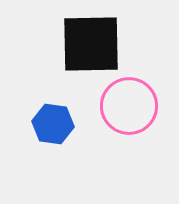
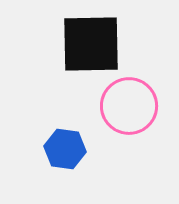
blue hexagon: moved 12 px right, 25 px down
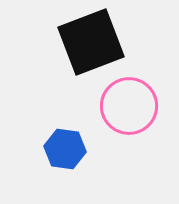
black square: moved 2 px up; rotated 20 degrees counterclockwise
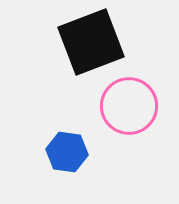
blue hexagon: moved 2 px right, 3 px down
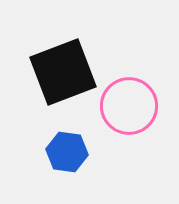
black square: moved 28 px left, 30 px down
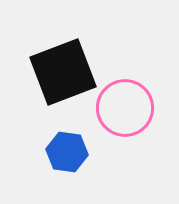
pink circle: moved 4 px left, 2 px down
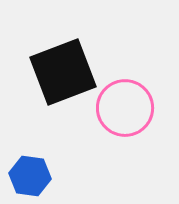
blue hexagon: moved 37 px left, 24 px down
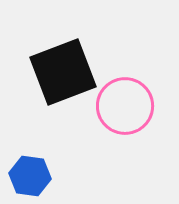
pink circle: moved 2 px up
